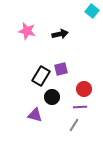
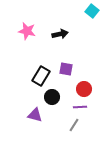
purple square: moved 5 px right; rotated 24 degrees clockwise
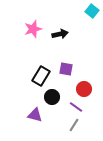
pink star: moved 6 px right, 2 px up; rotated 30 degrees counterclockwise
purple line: moved 4 px left; rotated 40 degrees clockwise
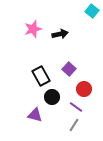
purple square: moved 3 px right; rotated 32 degrees clockwise
black rectangle: rotated 60 degrees counterclockwise
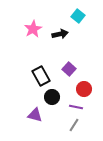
cyan square: moved 14 px left, 5 px down
pink star: rotated 12 degrees counterclockwise
purple line: rotated 24 degrees counterclockwise
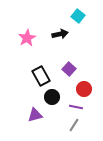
pink star: moved 6 px left, 9 px down
purple triangle: rotated 28 degrees counterclockwise
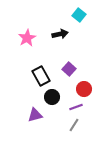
cyan square: moved 1 px right, 1 px up
purple line: rotated 32 degrees counterclockwise
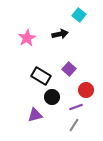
black rectangle: rotated 30 degrees counterclockwise
red circle: moved 2 px right, 1 px down
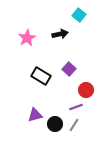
black circle: moved 3 px right, 27 px down
